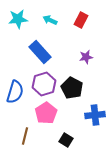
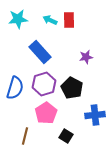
red rectangle: moved 12 px left; rotated 28 degrees counterclockwise
blue semicircle: moved 4 px up
black square: moved 4 px up
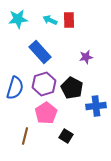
blue cross: moved 1 px right, 9 px up
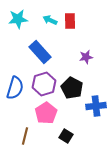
red rectangle: moved 1 px right, 1 px down
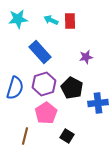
cyan arrow: moved 1 px right
blue cross: moved 2 px right, 3 px up
black square: moved 1 px right
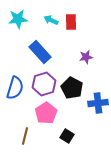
red rectangle: moved 1 px right, 1 px down
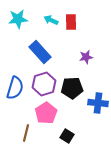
black pentagon: rotated 30 degrees counterclockwise
blue cross: rotated 12 degrees clockwise
brown line: moved 1 px right, 3 px up
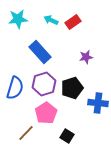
red rectangle: moved 2 px right; rotated 56 degrees clockwise
black pentagon: rotated 15 degrees counterclockwise
brown line: rotated 30 degrees clockwise
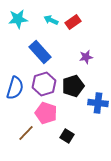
black pentagon: moved 1 px right, 2 px up
pink pentagon: rotated 20 degrees counterclockwise
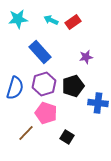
black square: moved 1 px down
